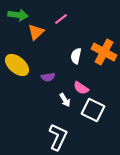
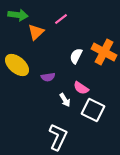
white semicircle: rotated 14 degrees clockwise
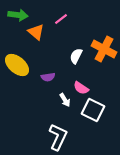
orange triangle: rotated 36 degrees counterclockwise
orange cross: moved 3 px up
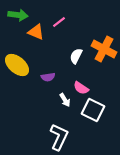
pink line: moved 2 px left, 3 px down
orange triangle: rotated 18 degrees counterclockwise
white L-shape: moved 1 px right
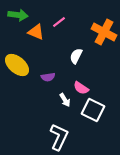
orange cross: moved 17 px up
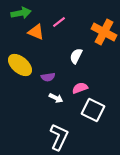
green arrow: moved 3 px right, 2 px up; rotated 18 degrees counterclockwise
yellow ellipse: moved 3 px right
pink semicircle: moved 1 px left; rotated 126 degrees clockwise
white arrow: moved 9 px left, 2 px up; rotated 32 degrees counterclockwise
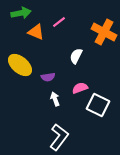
white arrow: moved 1 px left, 1 px down; rotated 136 degrees counterclockwise
white square: moved 5 px right, 5 px up
white L-shape: rotated 12 degrees clockwise
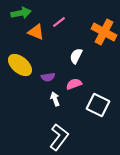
pink semicircle: moved 6 px left, 4 px up
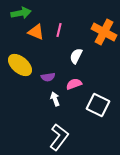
pink line: moved 8 px down; rotated 40 degrees counterclockwise
